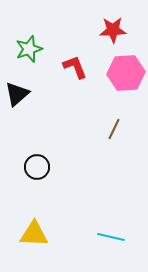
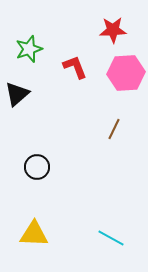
cyan line: moved 1 px down; rotated 16 degrees clockwise
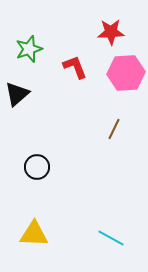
red star: moved 2 px left, 2 px down
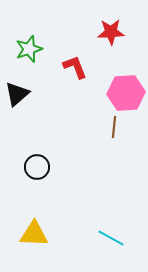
pink hexagon: moved 20 px down
brown line: moved 2 px up; rotated 20 degrees counterclockwise
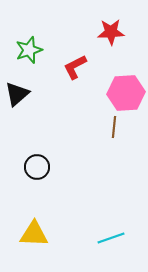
green star: moved 1 px down
red L-shape: rotated 96 degrees counterclockwise
cyan line: rotated 48 degrees counterclockwise
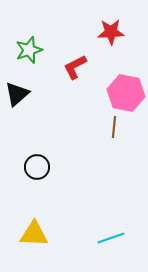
pink hexagon: rotated 15 degrees clockwise
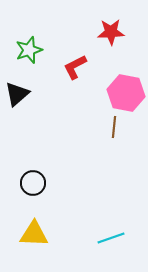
black circle: moved 4 px left, 16 px down
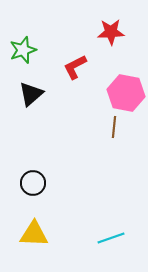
green star: moved 6 px left
black triangle: moved 14 px right
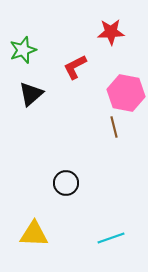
brown line: rotated 20 degrees counterclockwise
black circle: moved 33 px right
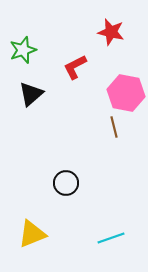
red star: rotated 16 degrees clockwise
yellow triangle: moved 2 px left; rotated 24 degrees counterclockwise
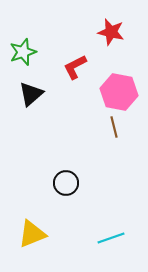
green star: moved 2 px down
pink hexagon: moved 7 px left, 1 px up
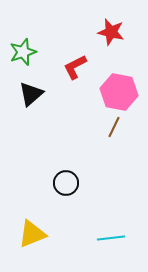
brown line: rotated 40 degrees clockwise
cyan line: rotated 12 degrees clockwise
